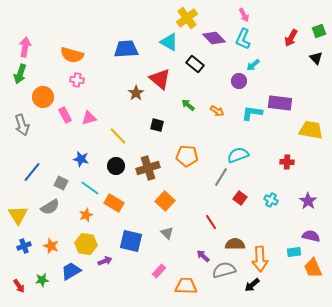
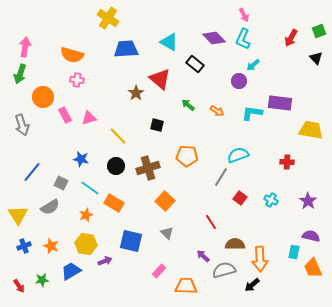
yellow cross at (187, 18): moved 79 px left; rotated 20 degrees counterclockwise
cyan rectangle at (294, 252): rotated 72 degrees counterclockwise
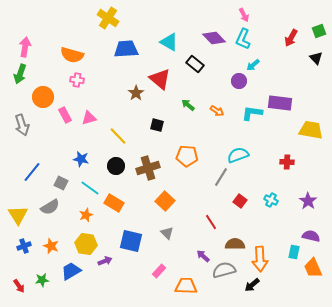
red square at (240, 198): moved 3 px down
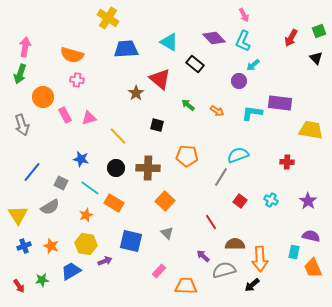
cyan L-shape at (243, 39): moved 2 px down
black circle at (116, 166): moved 2 px down
brown cross at (148, 168): rotated 20 degrees clockwise
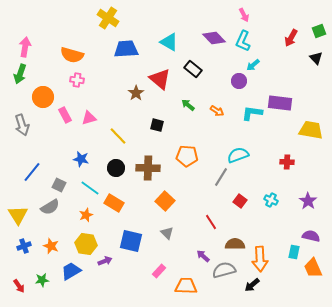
black rectangle at (195, 64): moved 2 px left, 5 px down
gray square at (61, 183): moved 2 px left, 2 px down
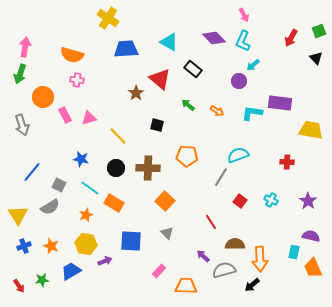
blue square at (131, 241): rotated 10 degrees counterclockwise
